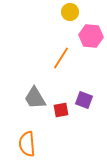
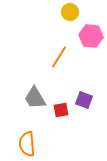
orange line: moved 2 px left, 1 px up
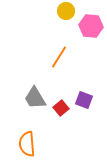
yellow circle: moved 4 px left, 1 px up
pink hexagon: moved 10 px up
red square: moved 2 px up; rotated 28 degrees counterclockwise
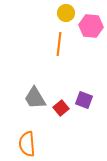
yellow circle: moved 2 px down
orange line: moved 13 px up; rotated 25 degrees counterclockwise
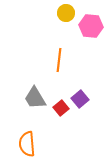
orange line: moved 16 px down
purple square: moved 4 px left, 1 px up; rotated 30 degrees clockwise
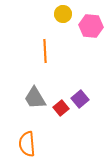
yellow circle: moved 3 px left, 1 px down
orange line: moved 14 px left, 9 px up; rotated 10 degrees counterclockwise
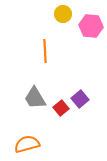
orange semicircle: rotated 80 degrees clockwise
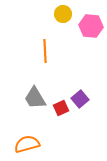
red square: rotated 14 degrees clockwise
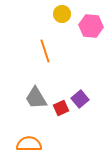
yellow circle: moved 1 px left
orange line: rotated 15 degrees counterclockwise
gray trapezoid: moved 1 px right
orange semicircle: moved 2 px right; rotated 15 degrees clockwise
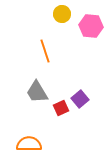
gray trapezoid: moved 1 px right, 6 px up
